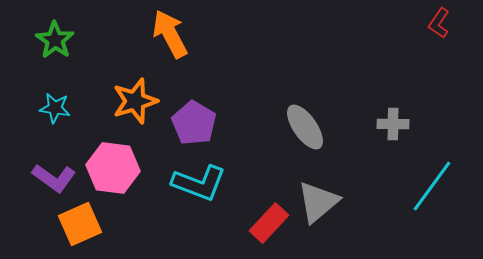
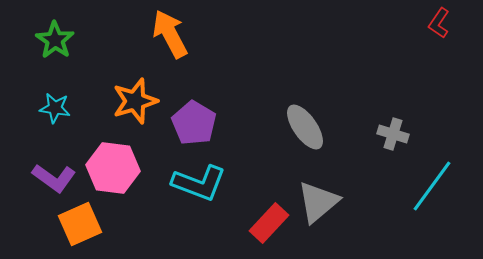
gray cross: moved 10 px down; rotated 16 degrees clockwise
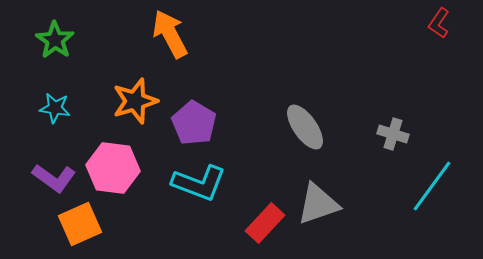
gray triangle: moved 2 px down; rotated 21 degrees clockwise
red rectangle: moved 4 px left
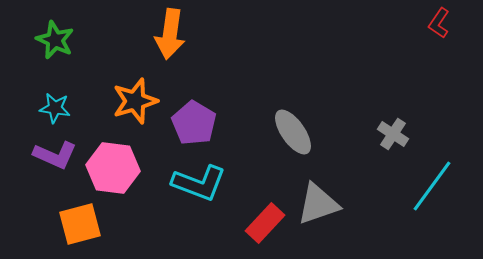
orange arrow: rotated 144 degrees counterclockwise
green star: rotated 9 degrees counterclockwise
gray ellipse: moved 12 px left, 5 px down
gray cross: rotated 16 degrees clockwise
purple L-shape: moved 1 px right, 23 px up; rotated 12 degrees counterclockwise
orange square: rotated 9 degrees clockwise
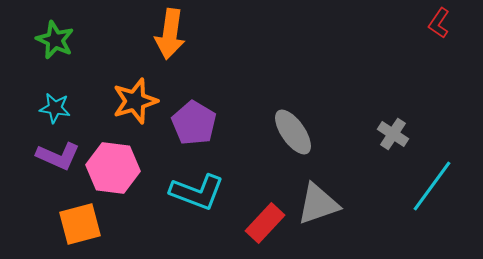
purple L-shape: moved 3 px right, 1 px down
cyan L-shape: moved 2 px left, 9 px down
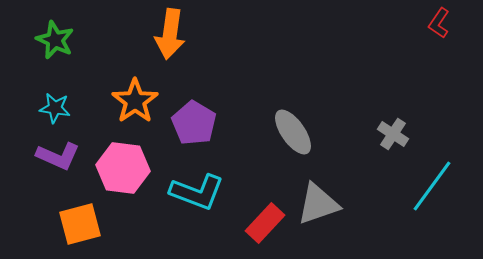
orange star: rotated 18 degrees counterclockwise
pink hexagon: moved 10 px right
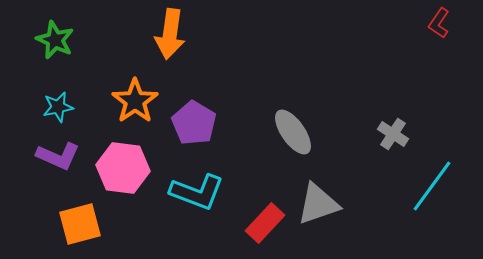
cyan star: moved 3 px right, 1 px up; rotated 20 degrees counterclockwise
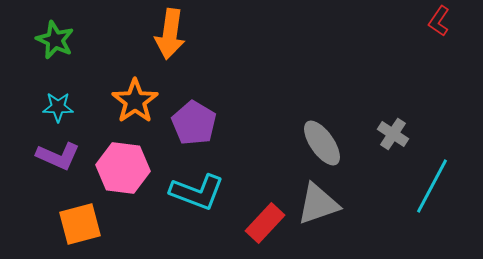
red L-shape: moved 2 px up
cyan star: rotated 12 degrees clockwise
gray ellipse: moved 29 px right, 11 px down
cyan line: rotated 8 degrees counterclockwise
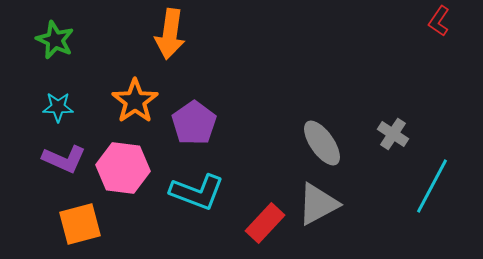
purple pentagon: rotated 6 degrees clockwise
purple L-shape: moved 6 px right, 3 px down
gray triangle: rotated 9 degrees counterclockwise
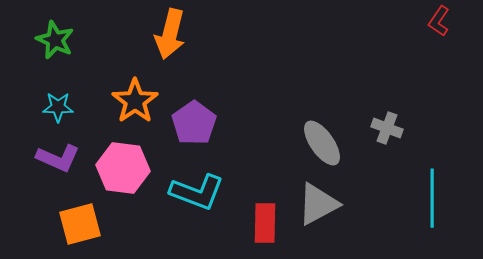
orange arrow: rotated 6 degrees clockwise
gray cross: moved 6 px left, 6 px up; rotated 12 degrees counterclockwise
purple L-shape: moved 6 px left, 1 px up
cyan line: moved 12 px down; rotated 28 degrees counterclockwise
red rectangle: rotated 42 degrees counterclockwise
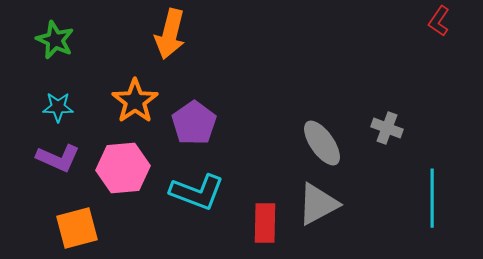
pink hexagon: rotated 12 degrees counterclockwise
orange square: moved 3 px left, 4 px down
